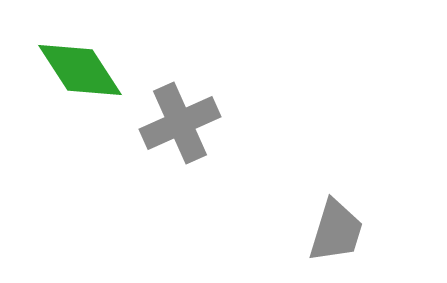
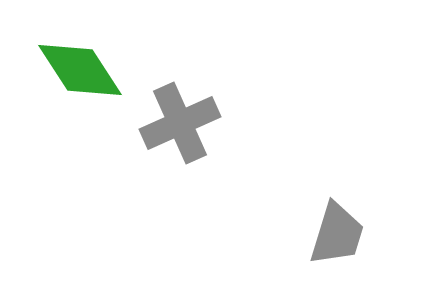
gray trapezoid: moved 1 px right, 3 px down
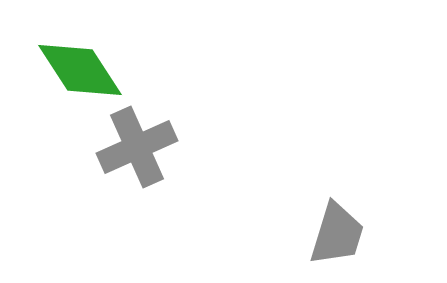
gray cross: moved 43 px left, 24 px down
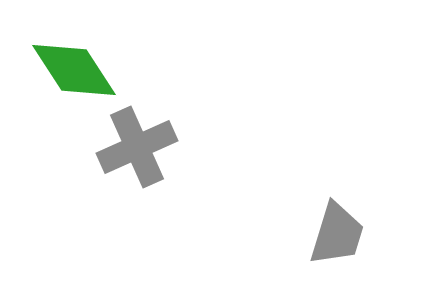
green diamond: moved 6 px left
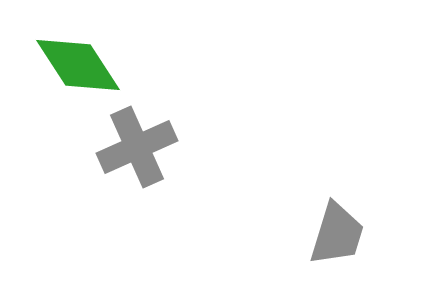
green diamond: moved 4 px right, 5 px up
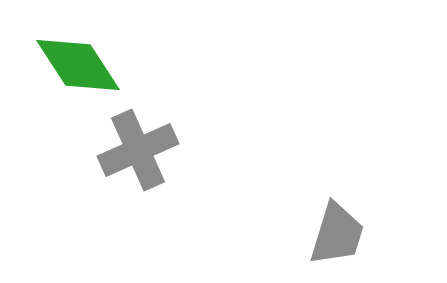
gray cross: moved 1 px right, 3 px down
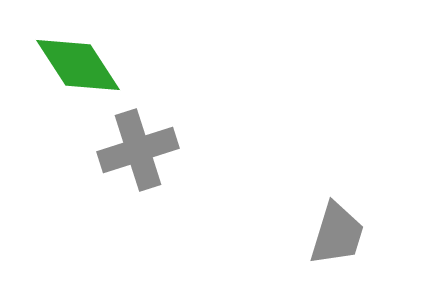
gray cross: rotated 6 degrees clockwise
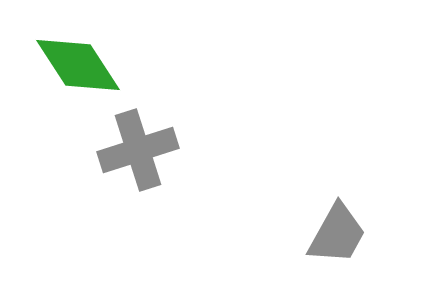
gray trapezoid: rotated 12 degrees clockwise
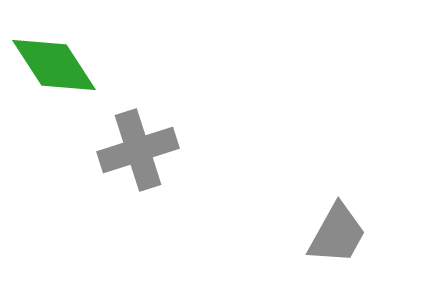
green diamond: moved 24 px left
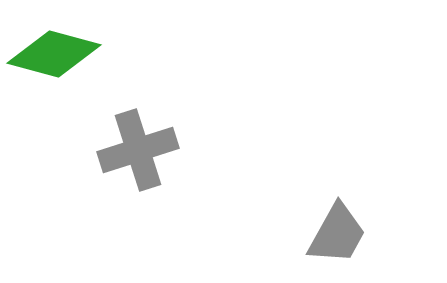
green diamond: moved 11 px up; rotated 42 degrees counterclockwise
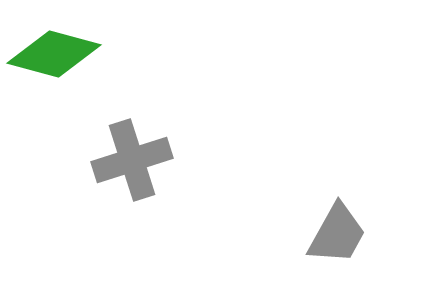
gray cross: moved 6 px left, 10 px down
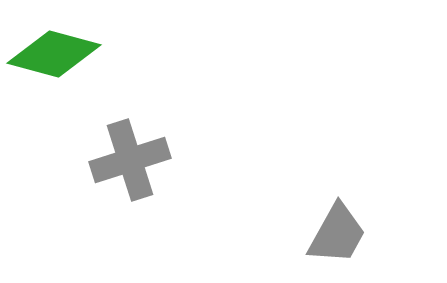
gray cross: moved 2 px left
